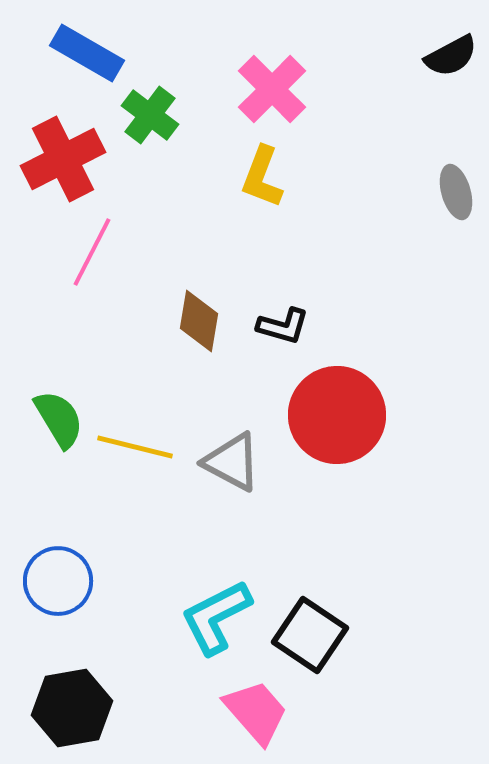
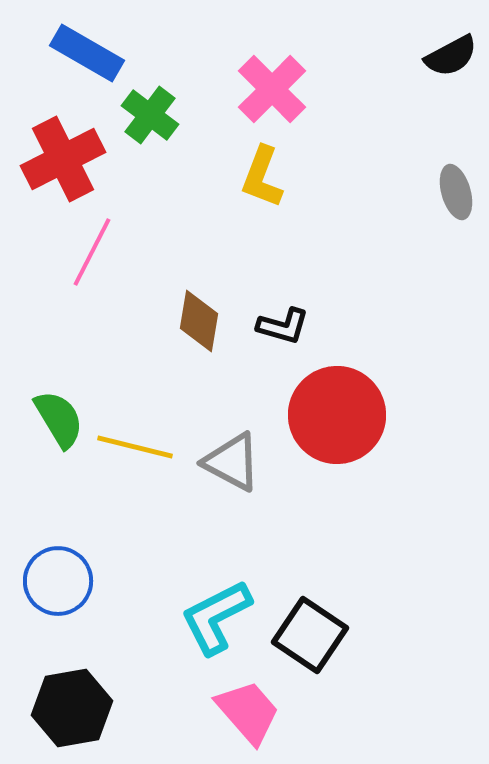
pink trapezoid: moved 8 px left
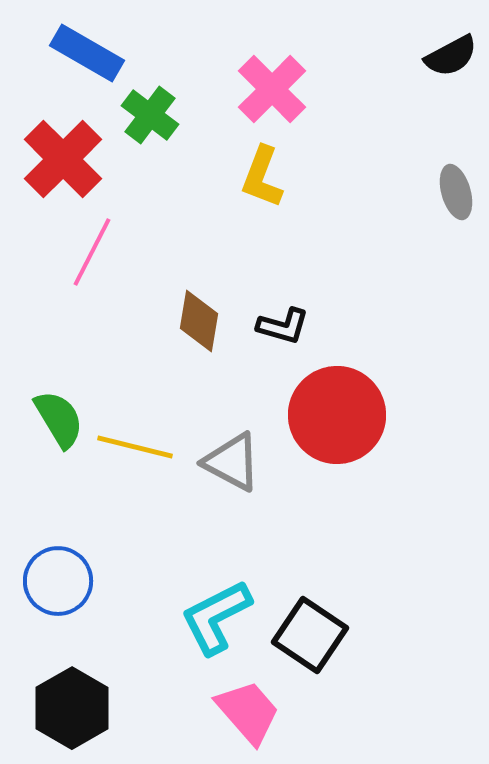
red cross: rotated 18 degrees counterclockwise
black hexagon: rotated 20 degrees counterclockwise
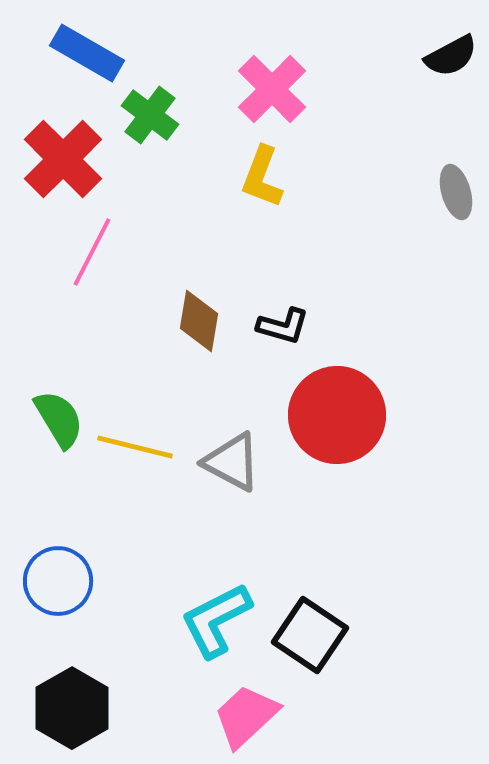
cyan L-shape: moved 3 px down
pink trapezoid: moved 2 px left, 4 px down; rotated 92 degrees counterclockwise
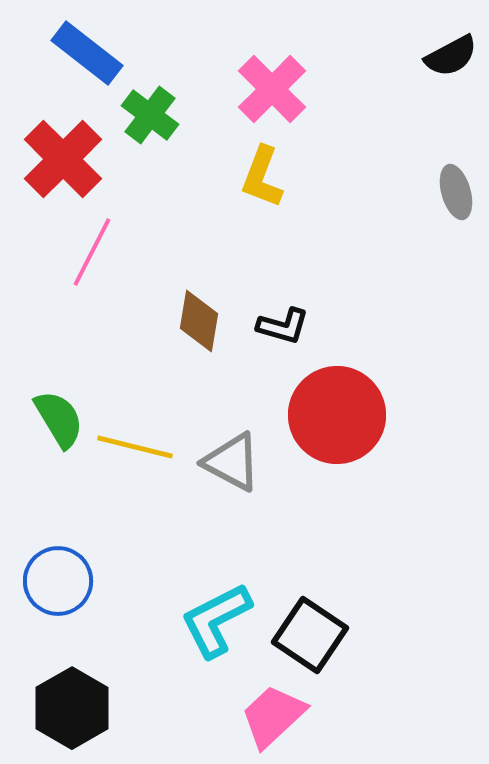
blue rectangle: rotated 8 degrees clockwise
pink trapezoid: moved 27 px right
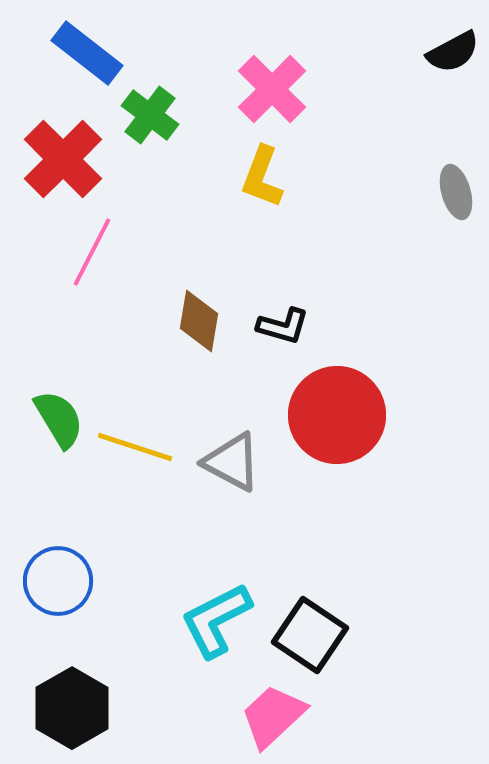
black semicircle: moved 2 px right, 4 px up
yellow line: rotated 4 degrees clockwise
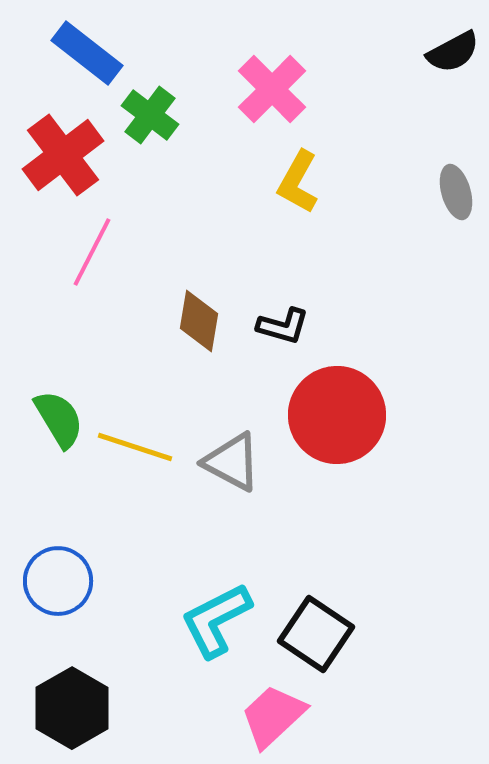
red cross: moved 4 px up; rotated 8 degrees clockwise
yellow L-shape: moved 36 px right, 5 px down; rotated 8 degrees clockwise
black square: moved 6 px right, 1 px up
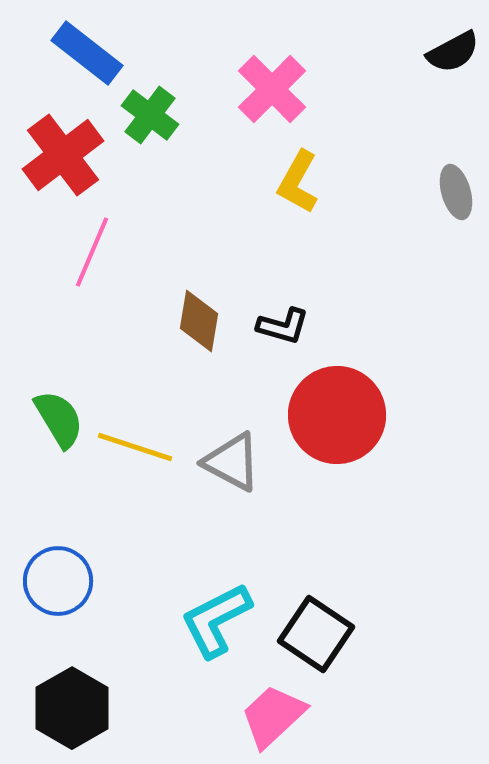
pink line: rotated 4 degrees counterclockwise
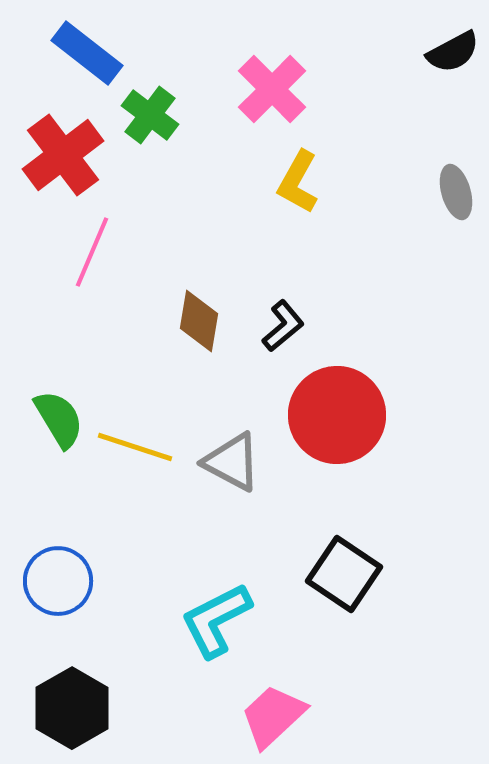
black L-shape: rotated 56 degrees counterclockwise
black square: moved 28 px right, 60 px up
